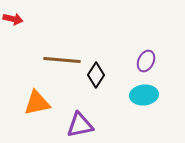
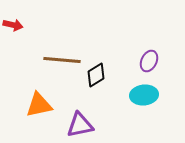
red arrow: moved 6 px down
purple ellipse: moved 3 px right
black diamond: rotated 25 degrees clockwise
orange triangle: moved 2 px right, 2 px down
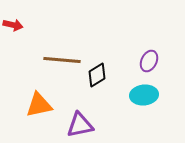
black diamond: moved 1 px right
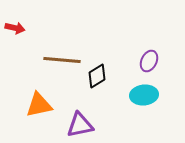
red arrow: moved 2 px right, 3 px down
black diamond: moved 1 px down
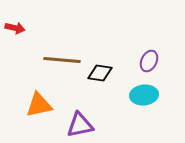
black diamond: moved 3 px right, 3 px up; rotated 40 degrees clockwise
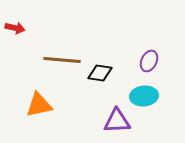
cyan ellipse: moved 1 px down
purple triangle: moved 37 px right, 4 px up; rotated 8 degrees clockwise
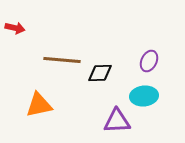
black diamond: rotated 10 degrees counterclockwise
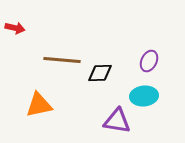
purple triangle: rotated 12 degrees clockwise
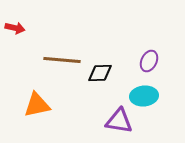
orange triangle: moved 2 px left
purple triangle: moved 2 px right
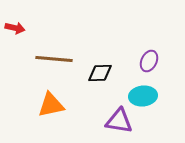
brown line: moved 8 px left, 1 px up
cyan ellipse: moved 1 px left
orange triangle: moved 14 px right
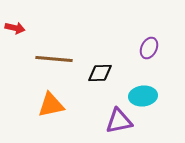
purple ellipse: moved 13 px up
purple triangle: rotated 20 degrees counterclockwise
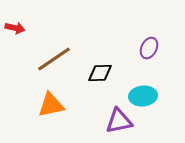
brown line: rotated 39 degrees counterclockwise
